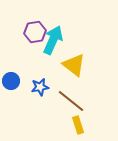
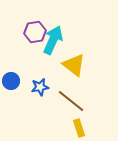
yellow rectangle: moved 1 px right, 3 px down
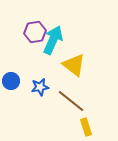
yellow rectangle: moved 7 px right, 1 px up
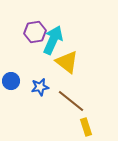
yellow triangle: moved 7 px left, 3 px up
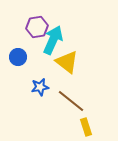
purple hexagon: moved 2 px right, 5 px up
blue circle: moved 7 px right, 24 px up
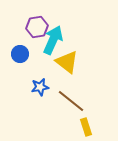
blue circle: moved 2 px right, 3 px up
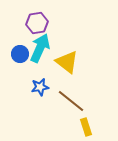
purple hexagon: moved 4 px up
cyan arrow: moved 13 px left, 8 px down
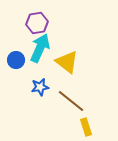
blue circle: moved 4 px left, 6 px down
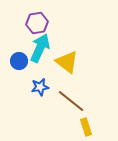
blue circle: moved 3 px right, 1 px down
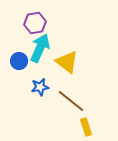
purple hexagon: moved 2 px left
